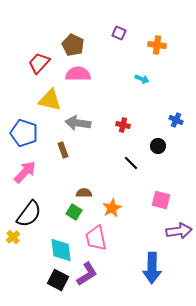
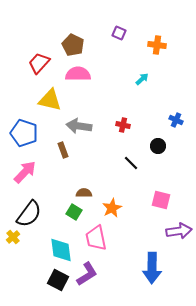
cyan arrow: rotated 64 degrees counterclockwise
gray arrow: moved 1 px right, 3 px down
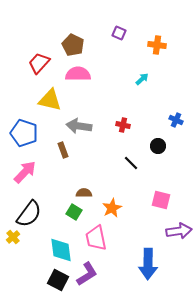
blue arrow: moved 4 px left, 4 px up
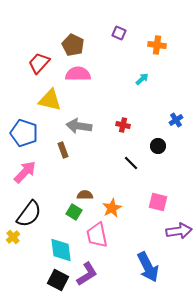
blue cross: rotated 32 degrees clockwise
brown semicircle: moved 1 px right, 2 px down
pink square: moved 3 px left, 2 px down
pink trapezoid: moved 1 px right, 3 px up
blue arrow: moved 3 px down; rotated 28 degrees counterclockwise
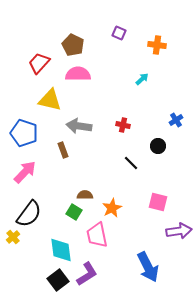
black square: rotated 25 degrees clockwise
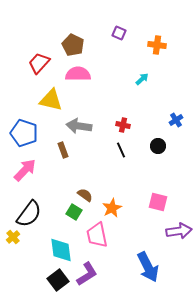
yellow triangle: moved 1 px right
black line: moved 10 px left, 13 px up; rotated 21 degrees clockwise
pink arrow: moved 2 px up
brown semicircle: rotated 35 degrees clockwise
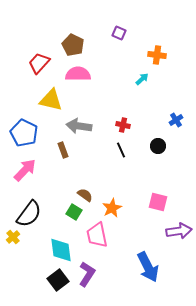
orange cross: moved 10 px down
blue pentagon: rotated 8 degrees clockwise
purple L-shape: rotated 25 degrees counterclockwise
